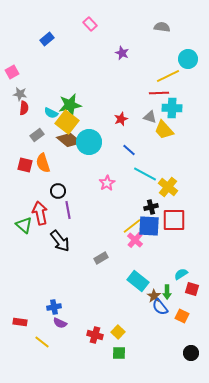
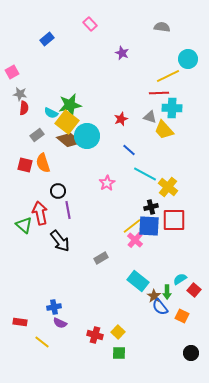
cyan circle at (89, 142): moved 2 px left, 6 px up
cyan semicircle at (181, 274): moved 1 px left, 5 px down
red square at (192, 289): moved 2 px right, 1 px down; rotated 24 degrees clockwise
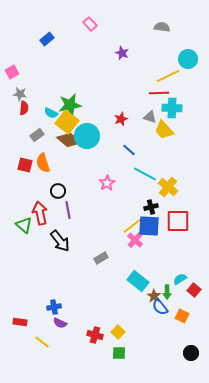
red square at (174, 220): moved 4 px right, 1 px down
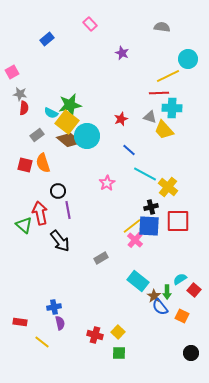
purple semicircle at (60, 323): rotated 128 degrees counterclockwise
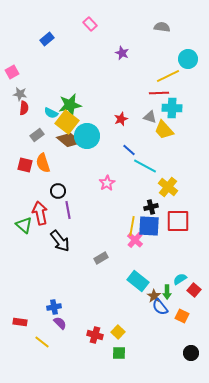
cyan line at (145, 174): moved 8 px up
yellow line at (132, 226): rotated 42 degrees counterclockwise
purple semicircle at (60, 323): rotated 32 degrees counterclockwise
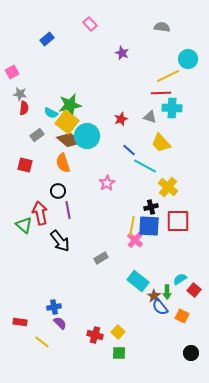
red line at (159, 93): moved 2 px right
yellow trapezoid at (164, 130): moved 3 px left, 13 px down
orange semicircle at (43, 163): moved 20 px right
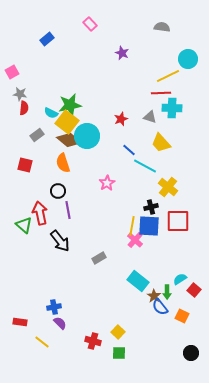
gray rectangle at (101, 258): moved 2 px left
red cross at (95, 335): moved 2 px left, 6 px down
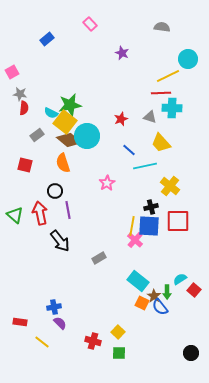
yellow square at (67, 122): moved 2 px left
cyan line at (145, 166): rotated 40 degrees counterclockwise
yellow cross at (168, 187): moved 2 px right, 1 px up
black circle at (58, 191): moved 3 px left
green triangle at (24, 225): moved 9 px left, 10 px up
orange square at (182, 316): moved 40 px left, 13 px up
